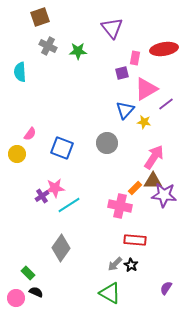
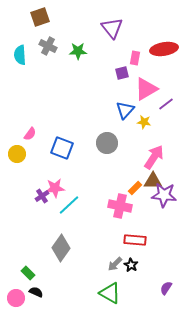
cyan semicircle: moved 17 px up
cyan line: rotated 10 degrees counterclockwise
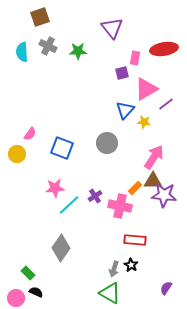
cyan semicircle: moved 2 px right, 3 px up
purple cross: moved 53 px right
gray arrow: moved 1 px left, 5 px down; rotated 28 degrees counterclockwise
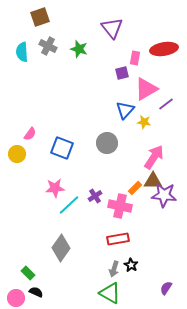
green star: moved 1 px right, 2 px up; rotated 18 degrees clockwise
red rectangle: moved 17 px left, 1 px up; rotated 15 degrees counterclockwise
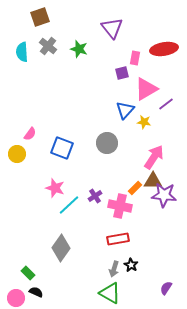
gray cross: rotated 12 degrees clockwise
pink star: rotated 24 degrees clockwise
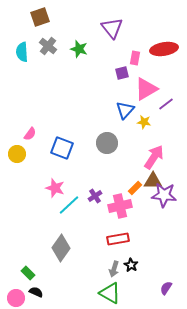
pink cross: rotated 25 degrees counterclockwise
